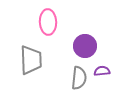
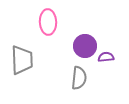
gray trapezoid: moved 9 px left
purple semicircle: moved 4 px right, 14 px up
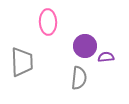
gray trapezoid: moved 2 px down
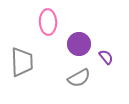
purple circle: moved 6 px left, 2 px up
purple semicircle: rotated 56 degrees clockwise
gray semicircle: rotated 55 degrees clockwise
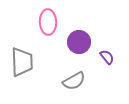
purple circle: moved 2 px up
purple semicircle: moved 1 px right
gray semicircle: moved 5 px left, 3 px down
